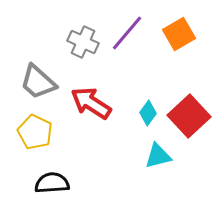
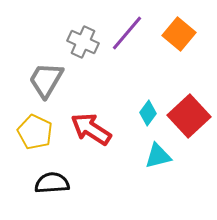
orange square: rotated 20 degrees counterclockwise
gray trapezoid: moved 8 px right, 2 px up; rotated 78 degrees clockwise
red arrow: moved 26 px down
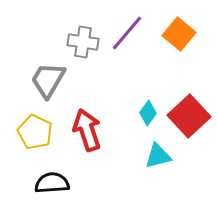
gray cross: rotated 16 degrees counterclockwise
gray trapezoid: moved 2 px right
red arrow: moved 4 px left, 1 px down; rotated 39 degrees clockwise
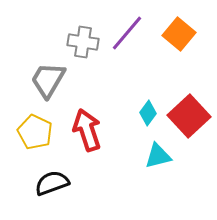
black semicircle: rotated 16 degrees counterclockwise
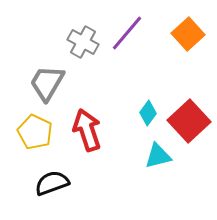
orange square: moved 9 px right; rotated 8 degrees clockwise
gray cross: rotated 20 degrees clockwise
gray trapezoid: moved 1 px left, 3 px down
red square: moved 5 px down
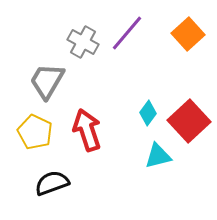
gray trapezoid: moved 2 px up
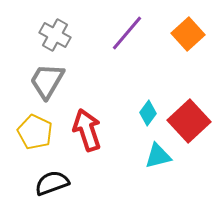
gray cross: moved 28 px left, 7 px up
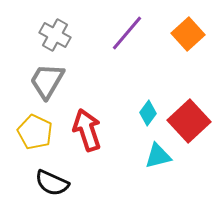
black semicircle: rotated 136 degrees counterclockwise
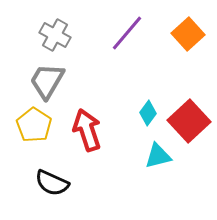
yellow pentagon: moved 1 px left, 7 px up; rotated 8 degrees clockwise
